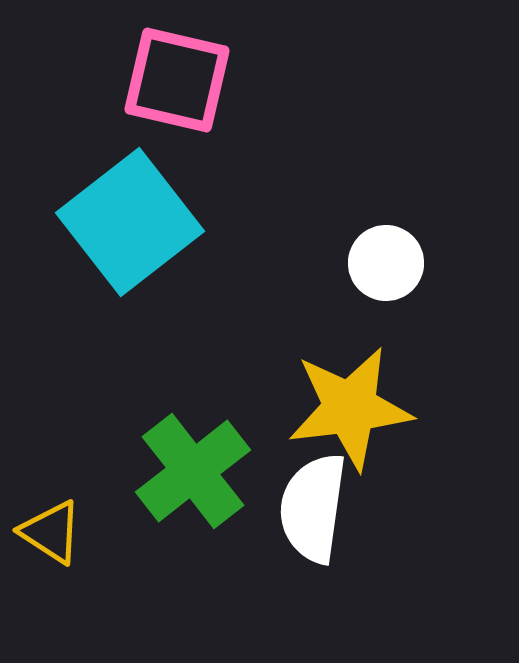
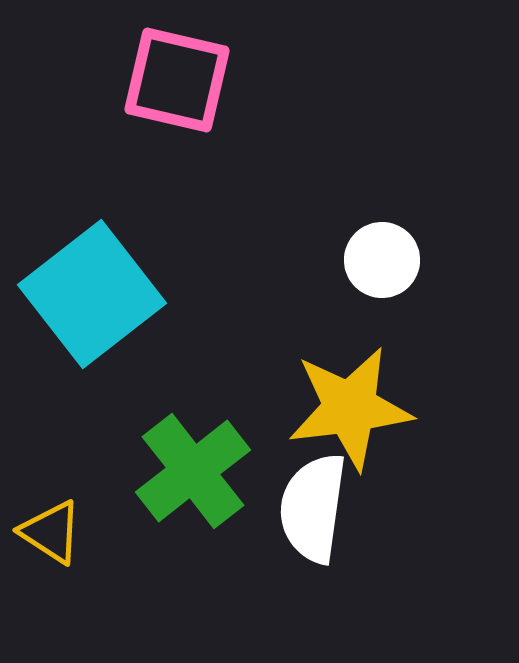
cyan square: moved 38 px left, 72 px down
white circle: moved 4 px left, 3 px up
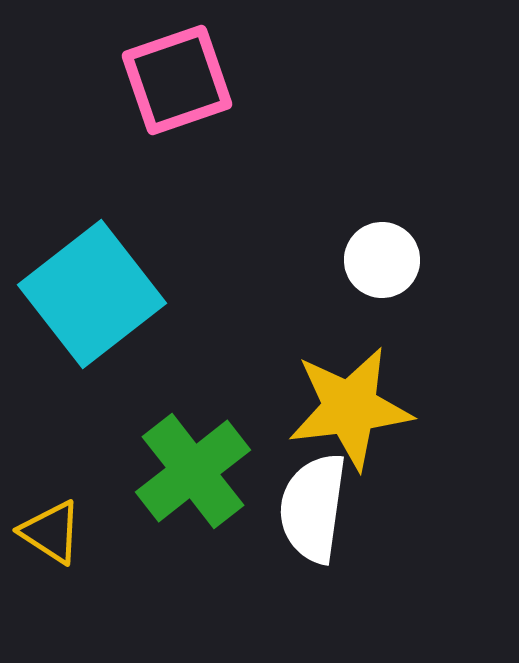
pink square: rotated 32 degrees counterclockwise
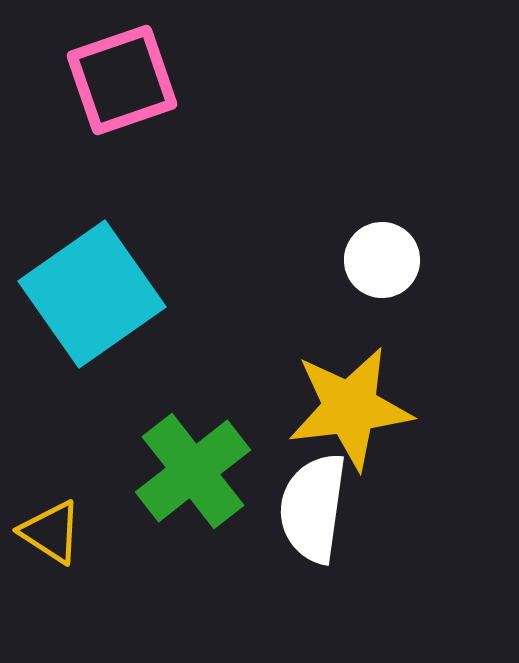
pink square: moved 55 px left
cyan square: rotated 3 degrees clockwise
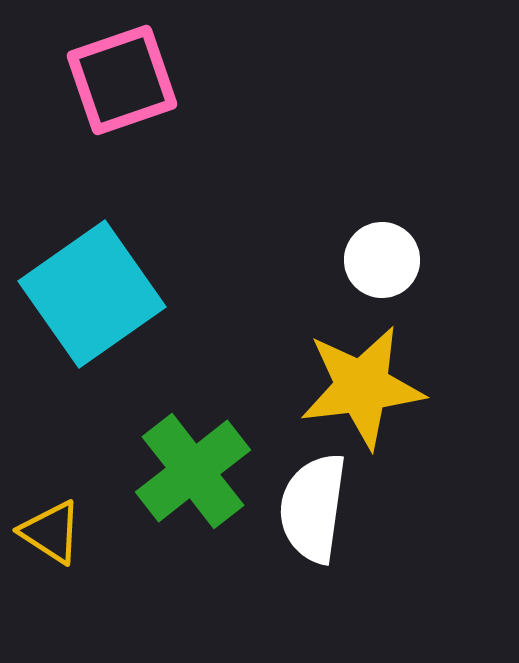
yellow star: moved 12 px right, 21 px up
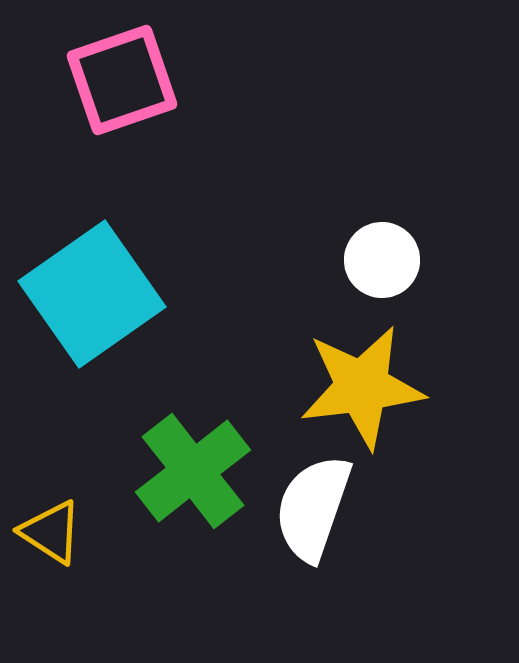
white semicircle: rotated 11 degrees clockwise
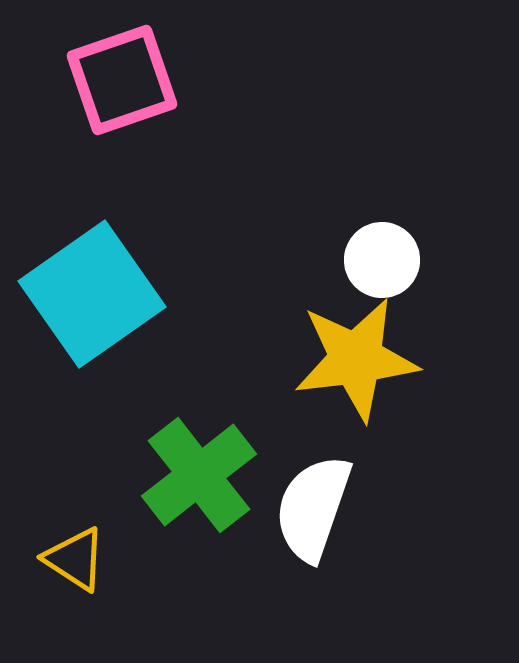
yellow star: moved 6 px left, 28 px up
green cross: moved 6 px right, 4 px down
yellow triangle: moved 24 px right, 27 px down
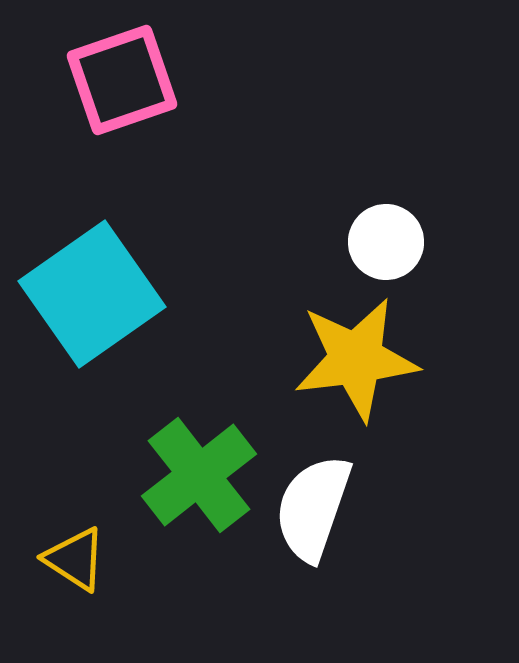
white circle: moved 4 px right, 18 px up
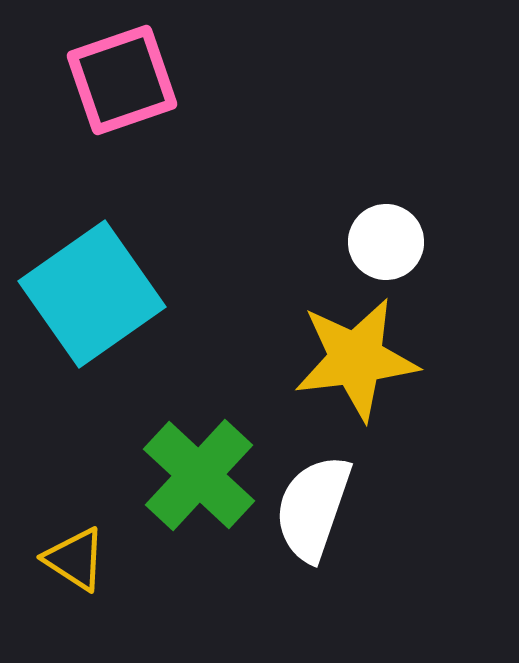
green cross: rotated 9 degrees counterclockwise
